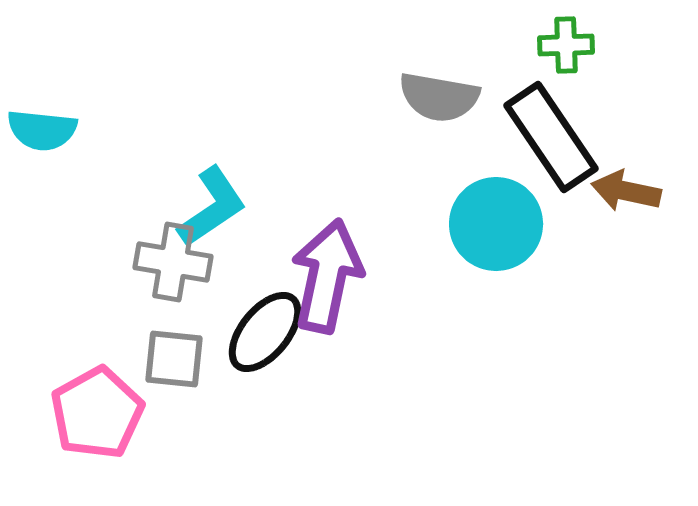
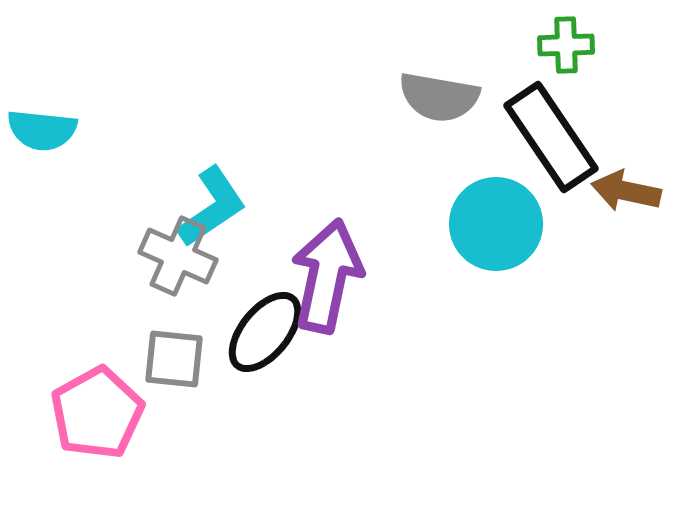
gray cross: moved 5 px right, 6 px up; rotated 14 degrees clockwise
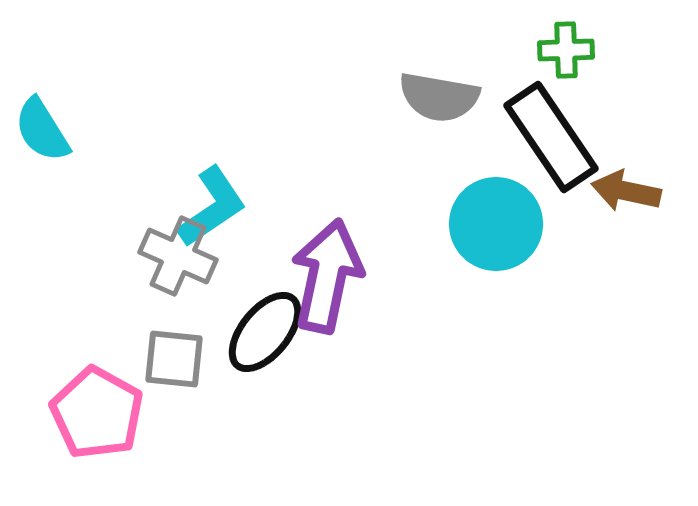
green cross: moved 5 px down
cyan semicircle: rotated 52 degrees clockwise
pink pentagon: rotated 14 degrees counterclockwise
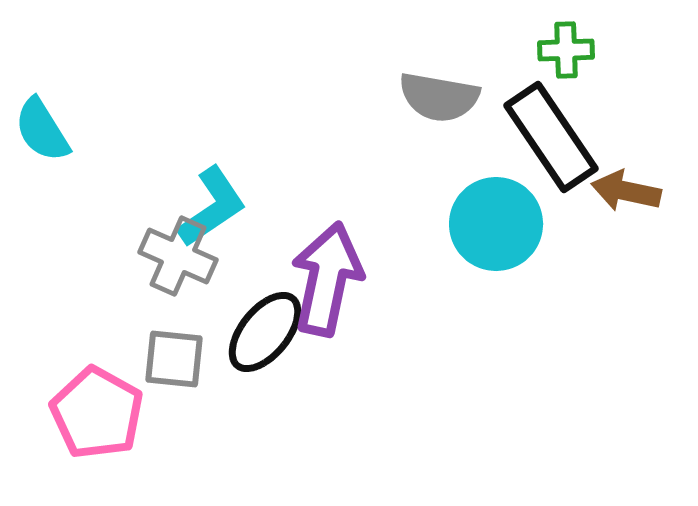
purple arrow: moved 3 px down
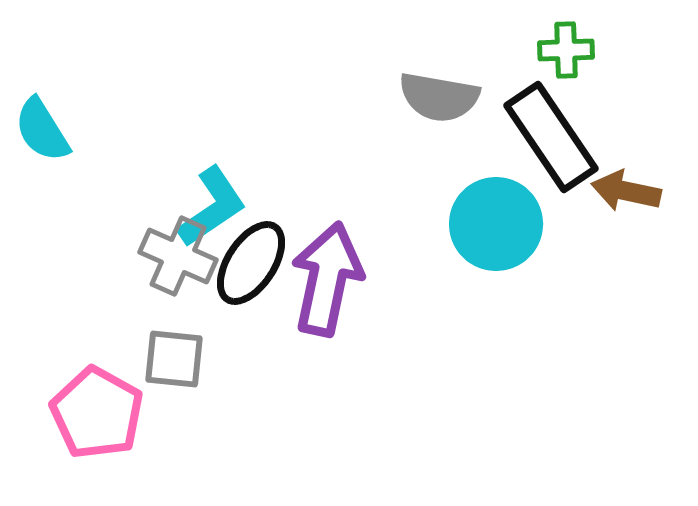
black ellipse: moved 14 px left, 69 px up; rotated 6 degrees counterclockwise
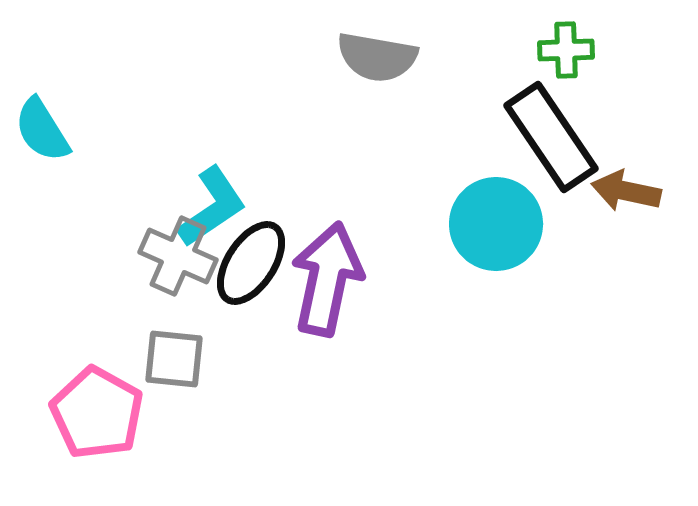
gray semicircle: moved 62 px left, 40 px up
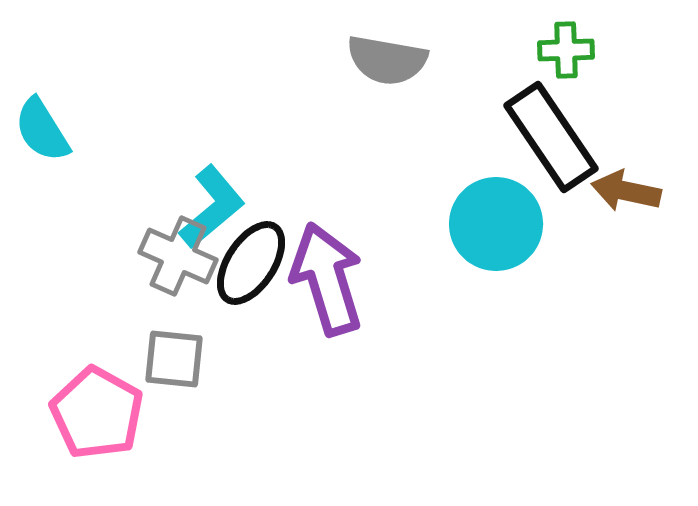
gray semicircle: moved 10 px right, 3 px down
cyan L-shape: rotated 6 degrees counterclockwise
purple arrow: rotated 29 degrees counterclockwise
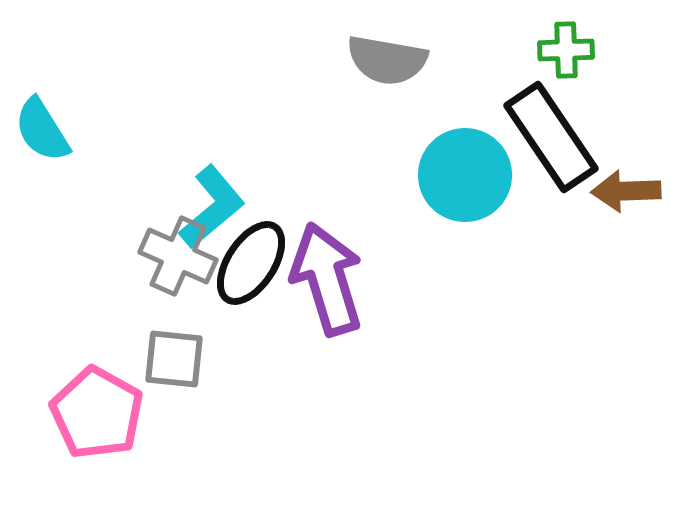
brown arrow: rotated 14 degrees counterclockwise
cyan circle: moved 31 px left, 49 px up
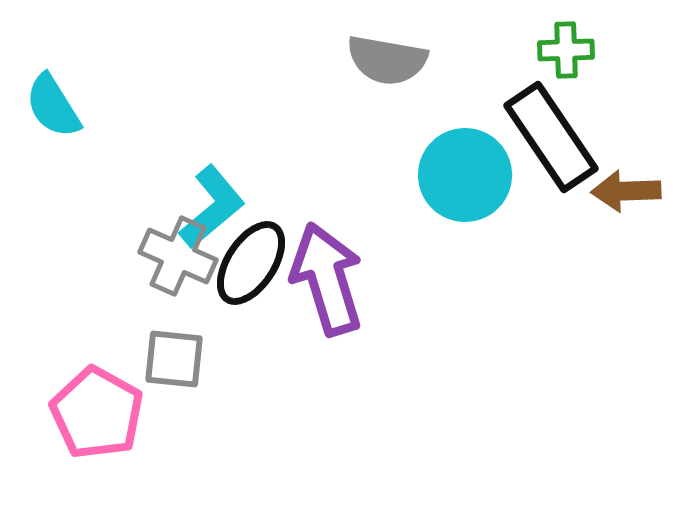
cyan semicircle: moved 11 px right, 24 px up
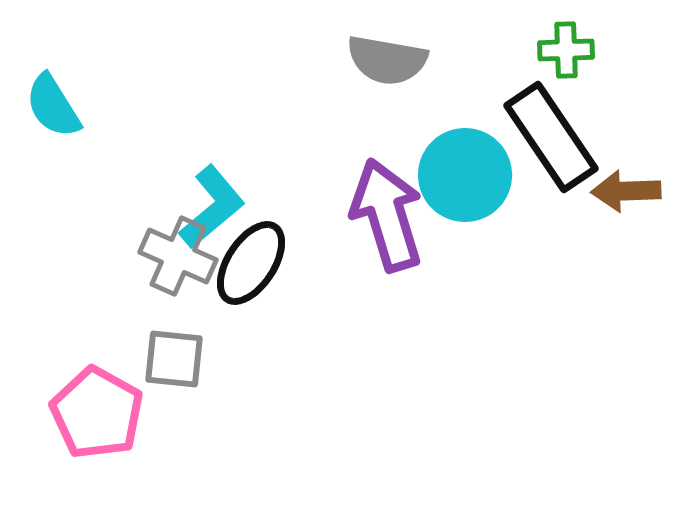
purple arrow: moved 60 px right, 64 px up
